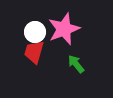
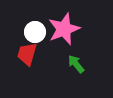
red trapezoid: moved 7 px left, 2 px down
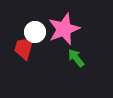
red trapezoid: moved 3 px left, 6 px up
green arrow: moved 6 px up
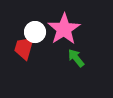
pink star: rotated 12 degrees counterclockwise
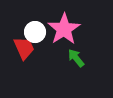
red trapezoid: rotated 140 degrees clockwise
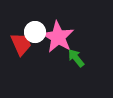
pink star: moved 6 px left, 8 px down; rotated 8 degrees counterclockwise
red trapezoid: moved 3 px left, 4 px up
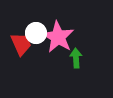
white circle: moved 1 px right, 1 px down
green arrow: rotated 36 degrees clockwise
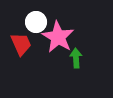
white circle: moved 11 px up
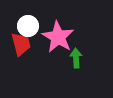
white circle: moved 8 px left, 4 px down
red trapezoid: rotated 10 degrees clockwise
